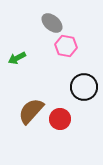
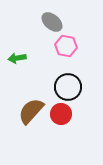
gray ellipse: moved 1 px up
green arrow: rotated 18 degrees clockwise
black circle: moved 16 px left
red circle: moved 1 px right, 5 px up
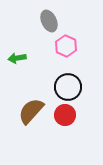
gray ellipse: moved 3 px left, 1 px up; rotated 25 degrees clockwise
pink hexagon: rotated 15 degrees clockwise
red circle: moved 4 px right, 1 px down
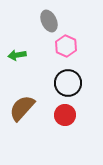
green arrow: moved 3 px up
black circle: moved 4 px up
brown semicircle: moved 9 px left, 3 px up
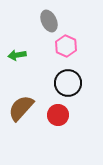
brown semicircle: moved 1 px left
red circle: moved 7 px left
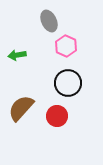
red circle: moved 1 px left, 1 px down
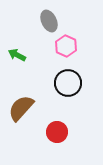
green arrow: rotated 36 degrees clockwise
red circle: moved 16 px down
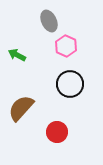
black circle: moved 2 px right, 1 px down
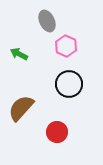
gray ellipse: moved 2 px left
green arrow: moved 2 px right, 1 px up
black circle: moved 1 px left
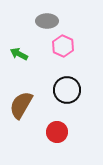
gray ellipse: rotated 65 degrees counterclockwise
pink hexagon: moved 3 px left
black circle: moved 2 px left, 6 px down
brown semicircle: moved 3 px up; rotated 12 degrees counterclockwise
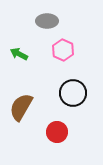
pink hexagon: moved 4 px down
black circle: moved 6 px right, 3 px down
brown semicircle: moved 2 px down
